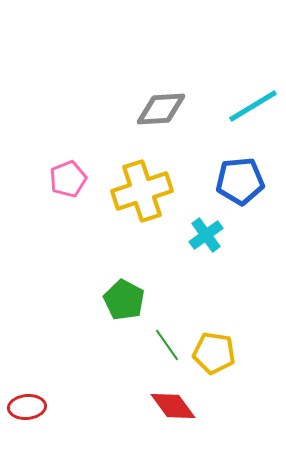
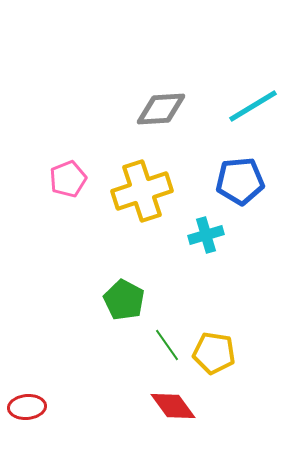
cyan cross: rotated 20 degrees clockwise
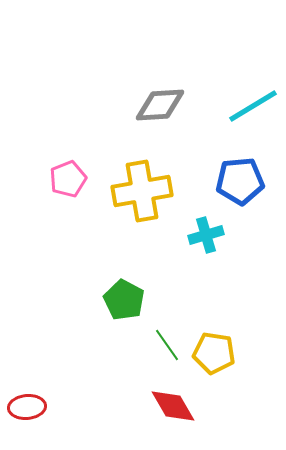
gray diamond: moved 1 px left, 4 px up
yellow cross: rotated 8 degrees clockwise
red diamond: rotated 6 degrees clockwise
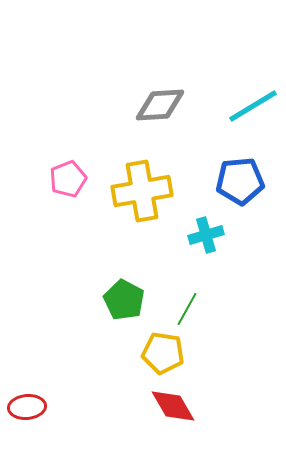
green line: moved 20 px right, 36 px up; rotated 64 degrees clockwise
yellow pentagon: moved 51 px left
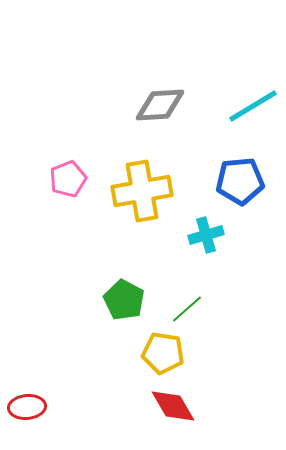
green line: rotated 20 degrees clockwise
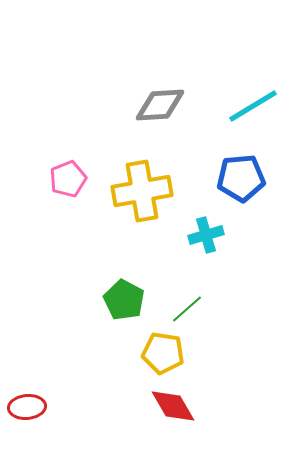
blue pentagon: moved 1 px right, 3 px up
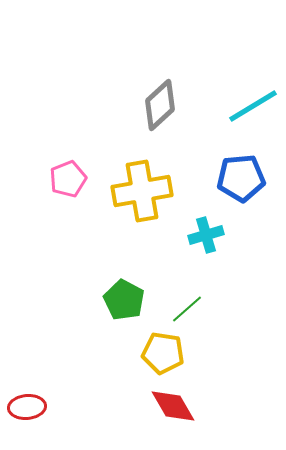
gray diamond: rotated 39 degrees counterclockwise
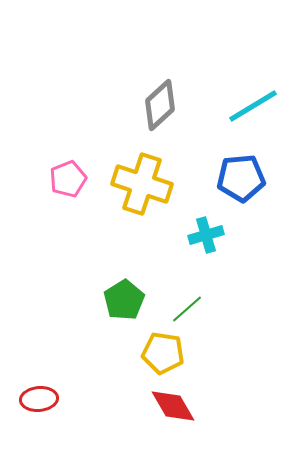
yellow cross: moved 7 px up; rotated 28 degrees clockwise
green pentagon: rotated 12 degrees clockwise
red ellipse: moved 12 px right, 8 px up
